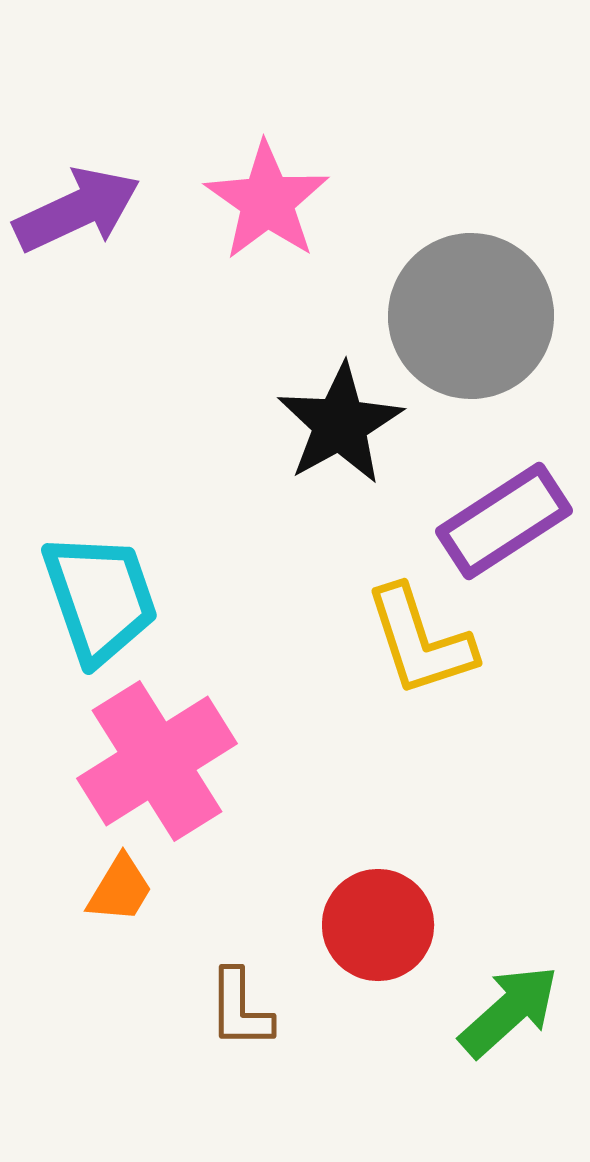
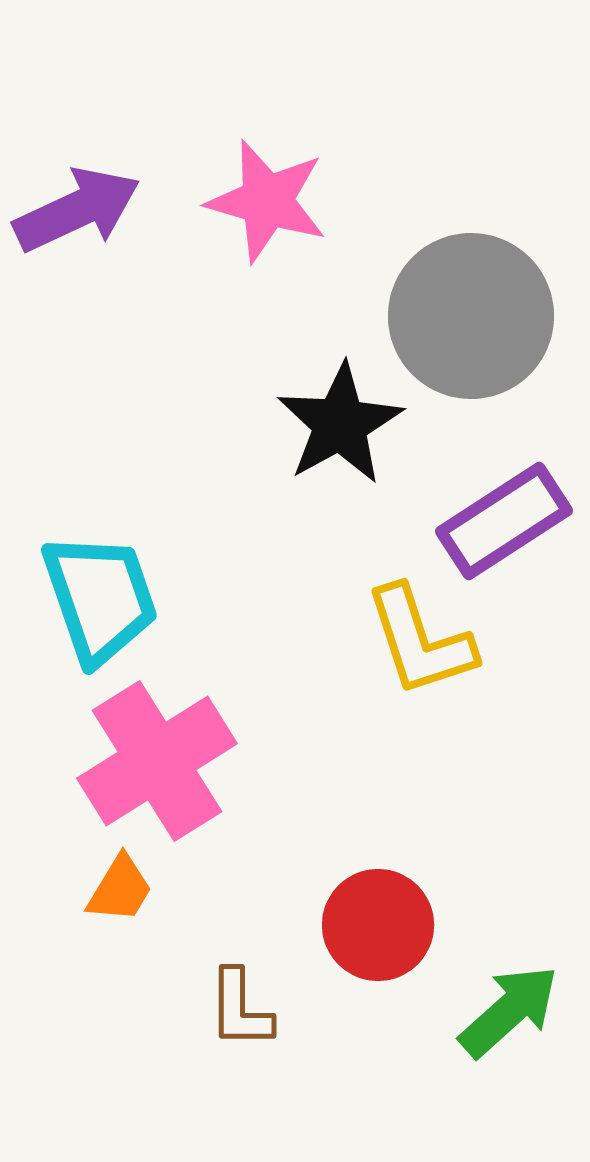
pink star: rotated 19 degrees counterclockwise
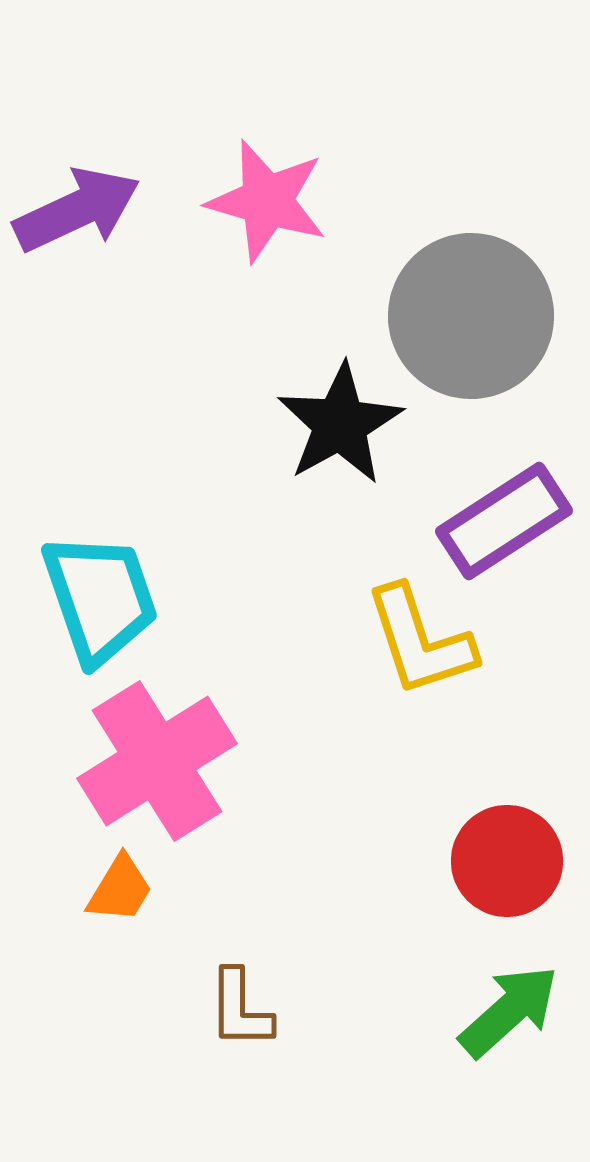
red circle: moved 129 px right, 64 px up
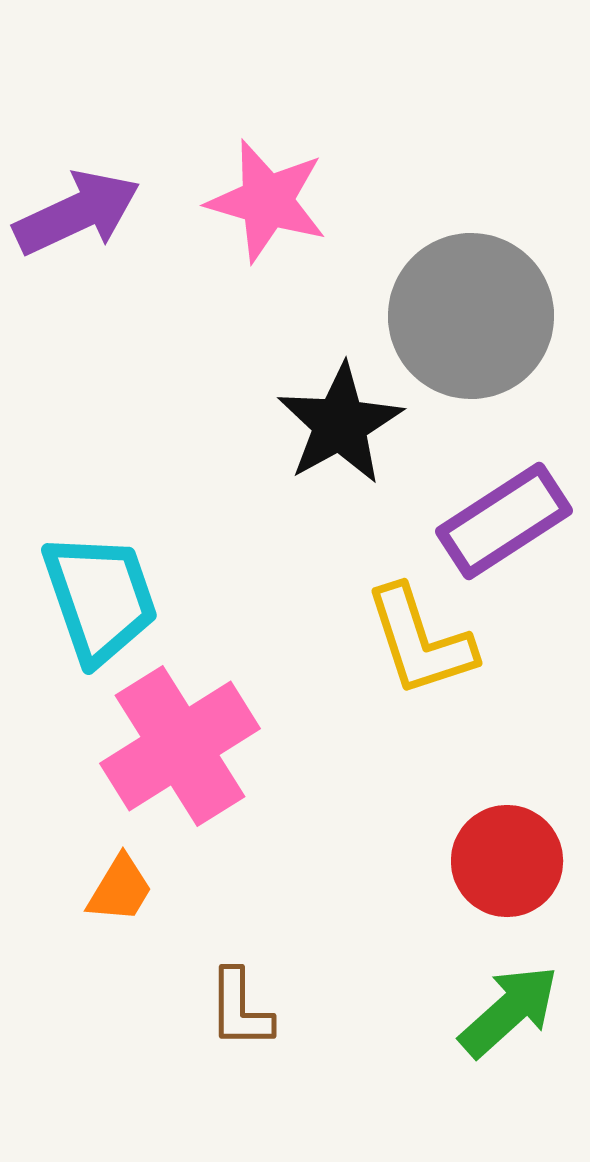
purple arrow: moved 3 px down
pink cross: moved 23 px right, 15 px up
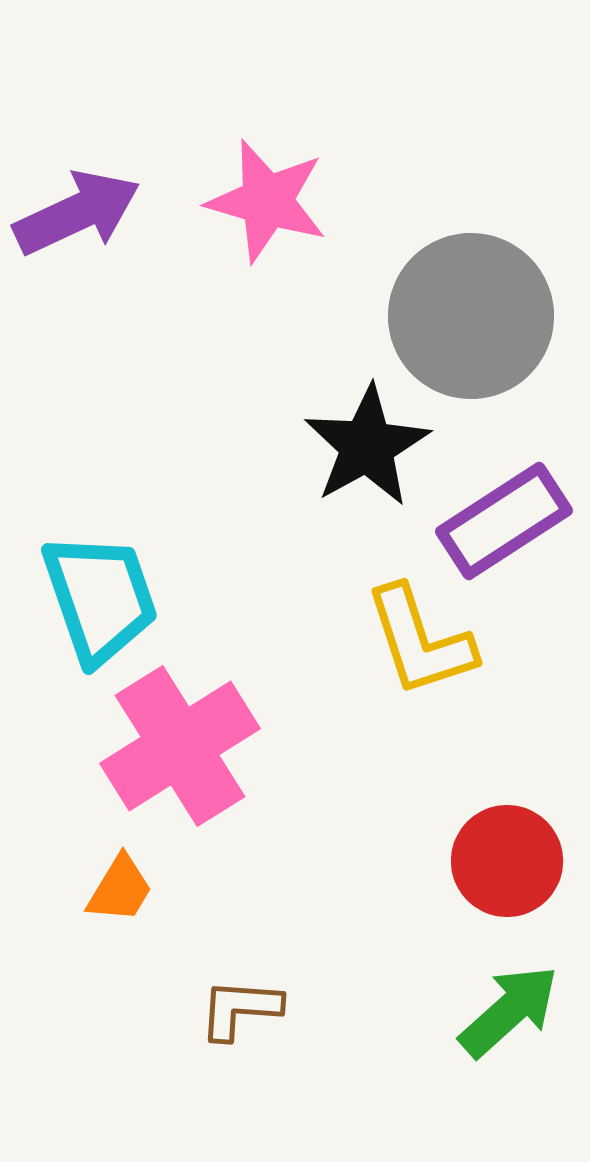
black star: moved 27 px right, 22 px down
brown L-shape: rotated 94 degrees clockwise
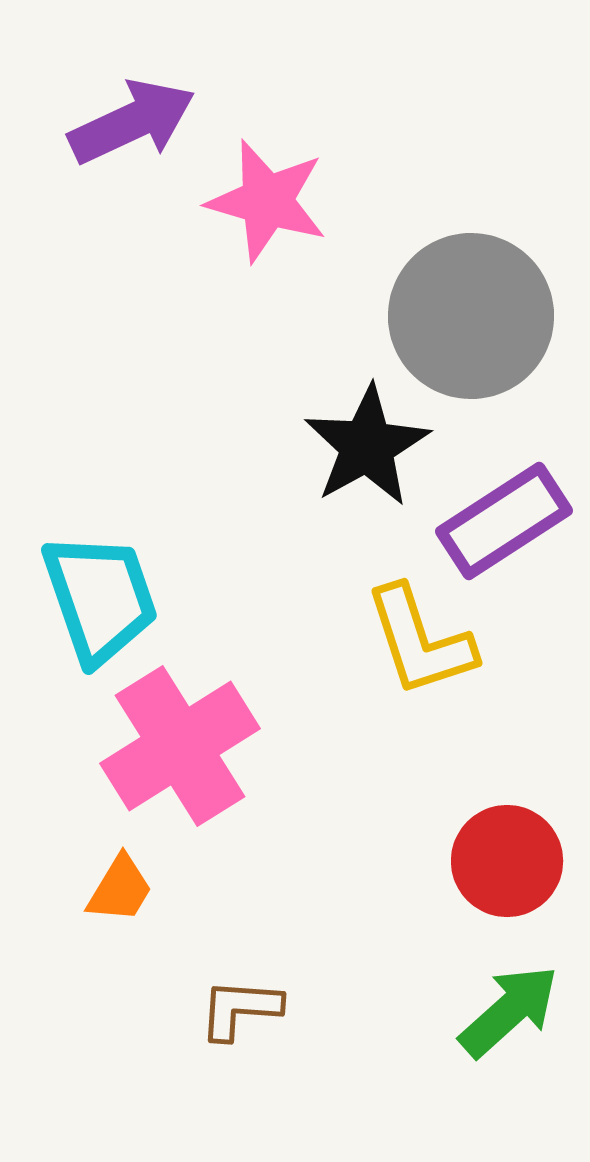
purple arrow: moved 55 px right, 91 px up
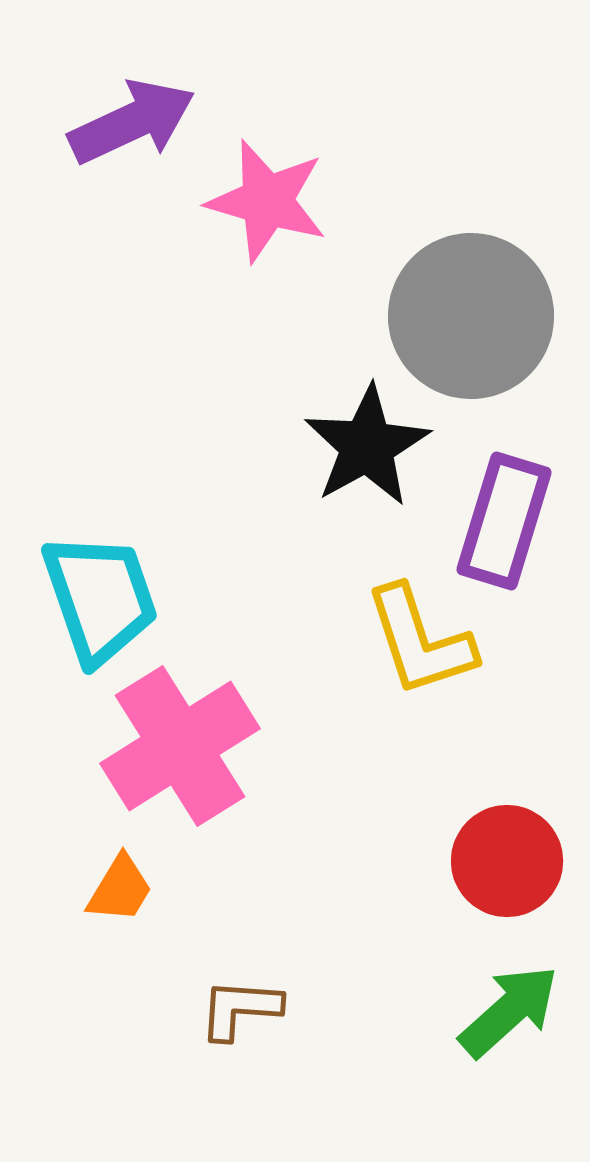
purple rectangle: rotated 40 degrees counterclockwise
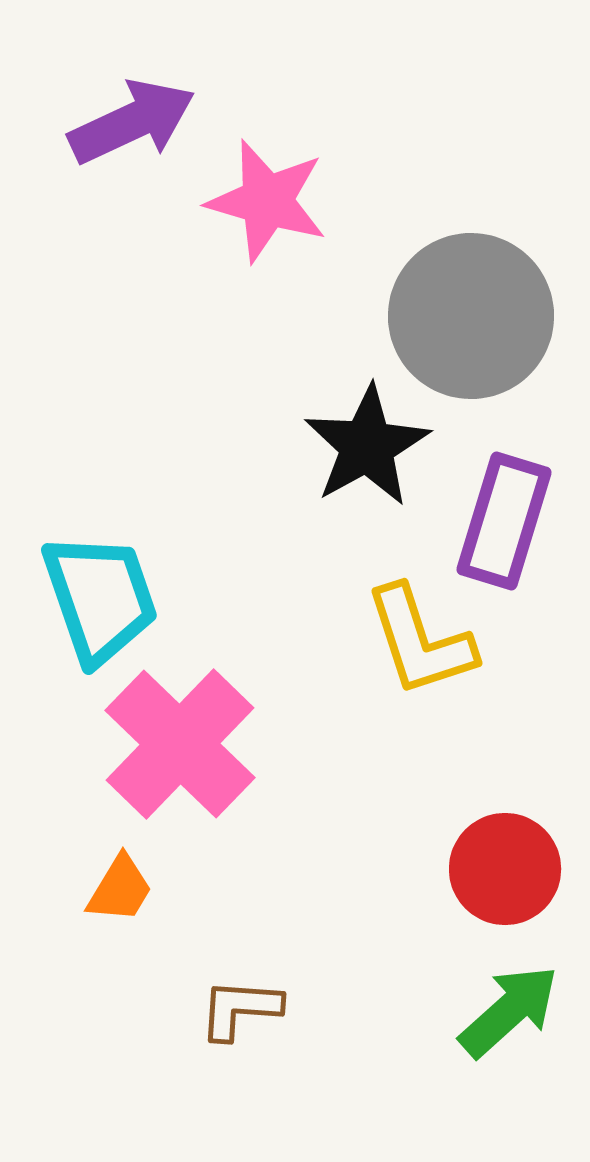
pink cross: moved 2 px up; rotated 14 degrees counterclockwise
red circle: moved 2 px left, 8 px down
